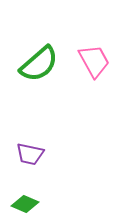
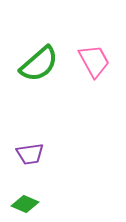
purple trapezoid: rotated 20 degrees counterclockwise
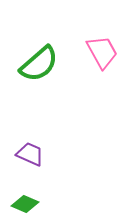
pink trapezoid: moved 8 px right, 9 px up
purple trapezoid: rotated 148 degrees counterclockwise
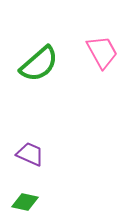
green diamond: moved 2 px up; rotated 12 degrees counterclockwise
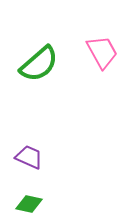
purple trapezoid: moved 1 px left, 3 px down
green diamond: moved 4 px right, 2 px down
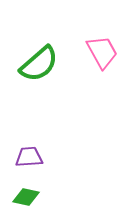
purple trapezoid: rotated 28 degrees counterclockwise
green diamond: moved 3 px left, 7 px up
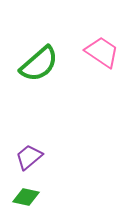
pink trapezoid: rotated 27 degrees counterclockwise
purple trapezoid: rotated 36 degrees counterclockwise
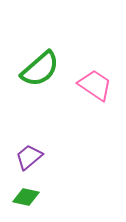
pink trapezoid: moved 7 px left, 33 px down
green semicircle: moved 1 px right, 5 px down
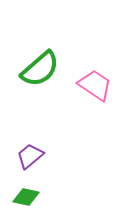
purple trapezoid: moved 1 px right, 1 px up
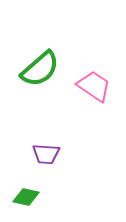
pink trapezoid: moved 1 px left, 1 px down
purple trapezoid: moved 16 px right, 2 px up; rotated 136 degrees counterclockwise
